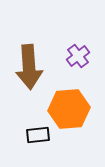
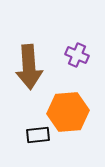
purple cross: moved 1 px left, 1 px up; rotated 30 degrees counterclockwise
orange hexagon: moved 1 px left, 3 px down
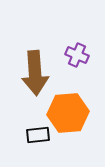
brown arrow: moved 6 px right, 6 px down
orange hexagon: moved 1 px down
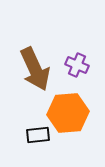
purple cross: moved 10 px down
brown arrow: moved 4 px up; rotated 21 degrees counterclockwise
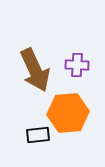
purple cross: rotated 20 degrees counterclockwise
brown arrow: moved 1 px down
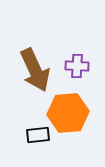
purple cross: moved 1 px down
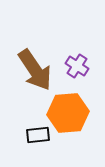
purple cross: rotated 30 degrees clockwise
brown arrow: rotated 9 degrees counterclockwise
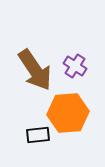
purple cross: moved 2 px left
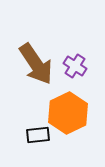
brown arrow: moved 1 px right, 6 px up
orange hexagon: rotated 21 degrees counterclockwise
